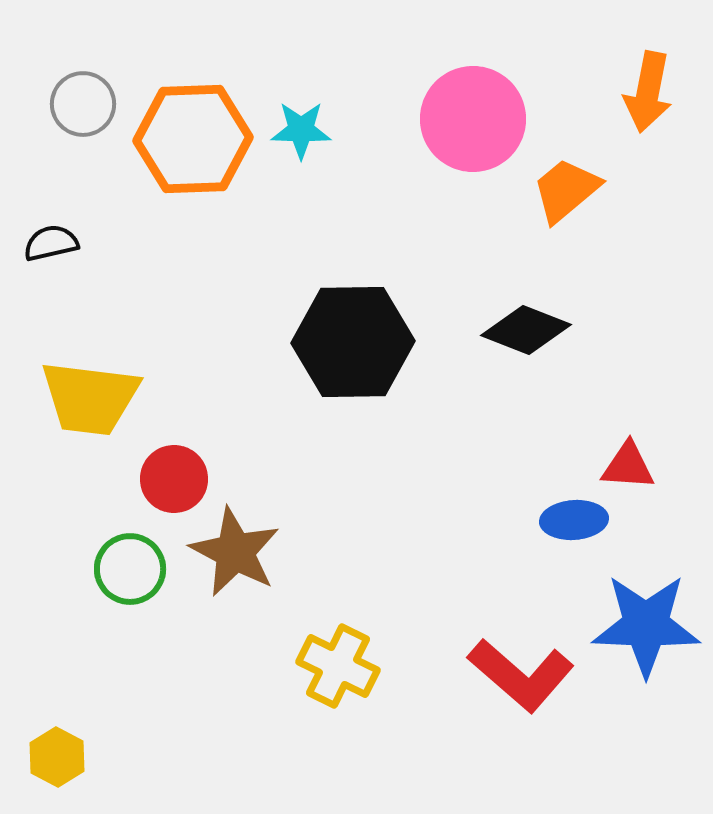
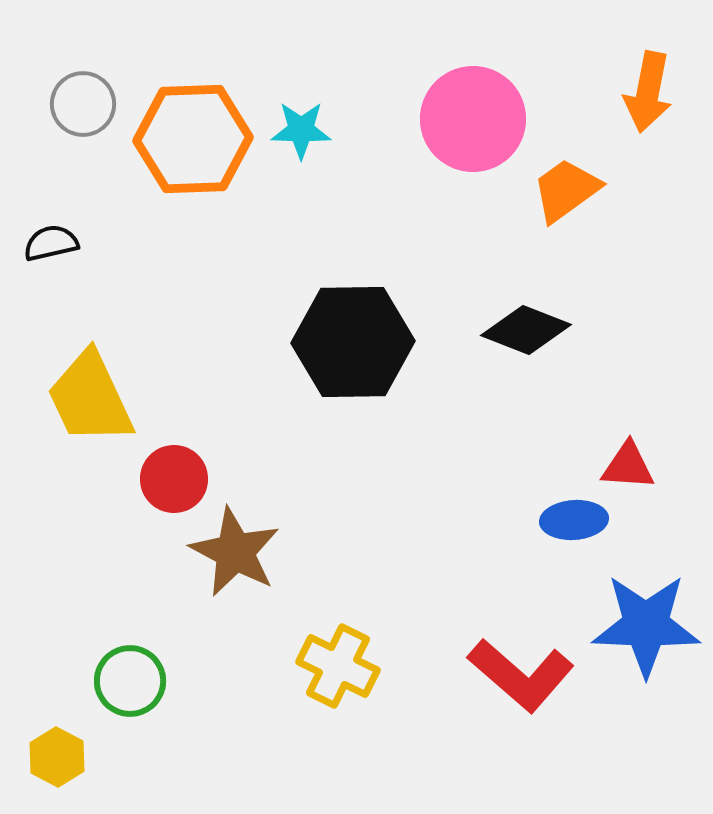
orange trapezoid: rotated 4 degrees clockwise
yellow trapezoid: rotated 58 degrees clockwise
green circle: moved 112 px down
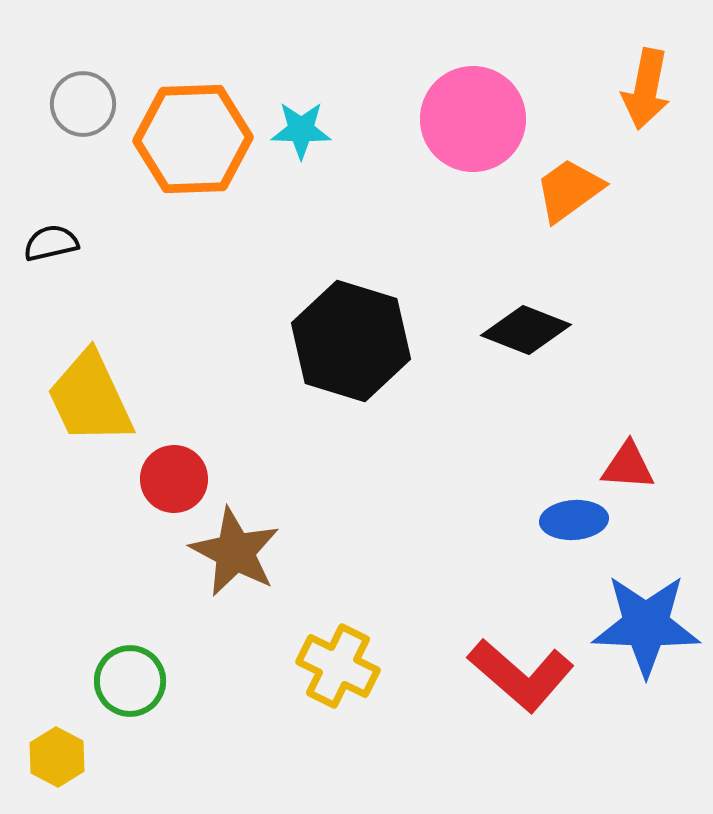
orange arrow: moved 2 px left, 3 px up
orange trapezoid: moved 3 px right
black hexagon: moved 2 px left, 1 px up; rotated 18 degrees clockwise
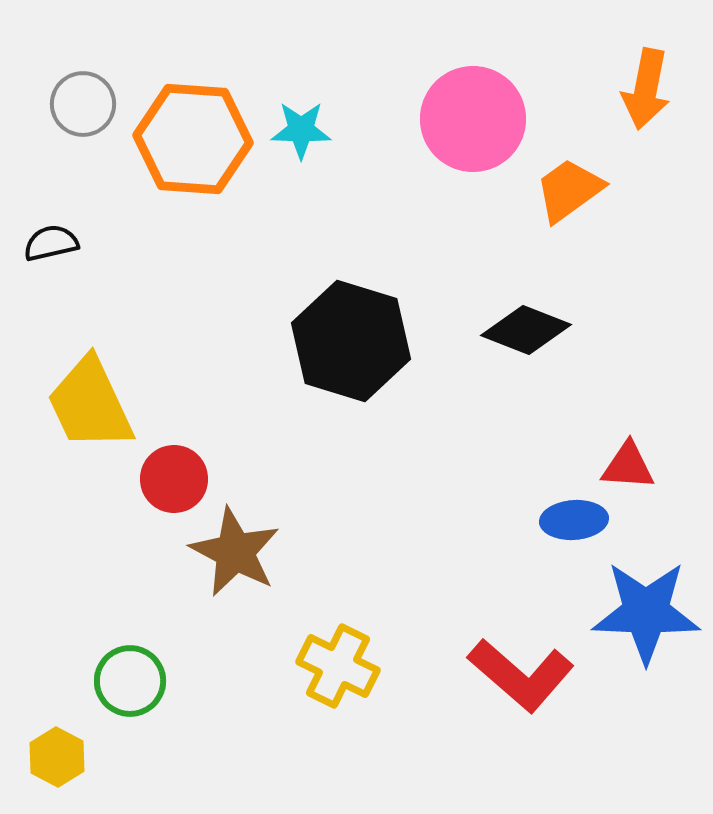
orange hexagon: rotated 6 degrees clockwise
yellow trapezoid: moved 6 px down
blue star: moved 13 px up
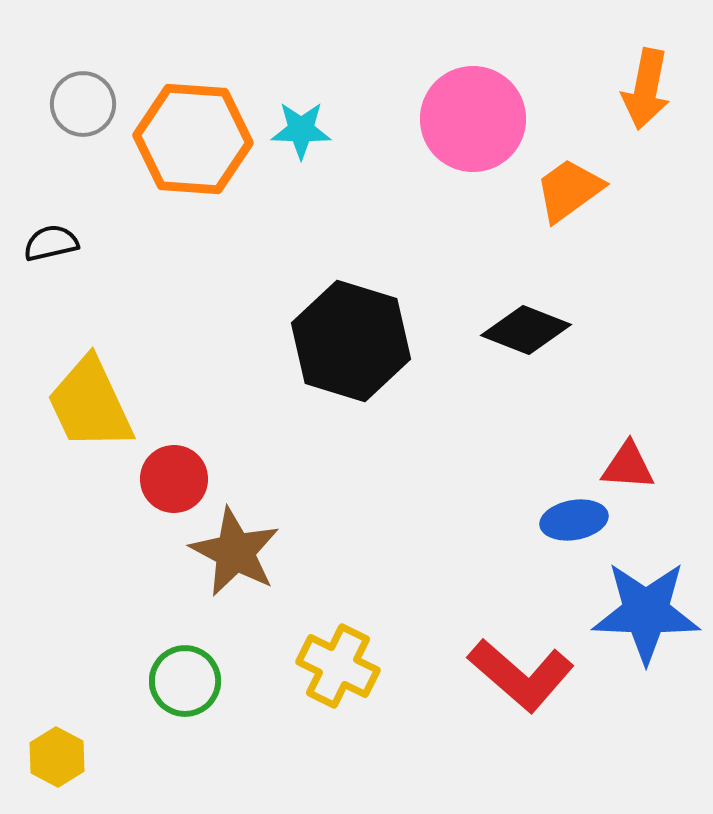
blue ellipse: rotated 6 degrees counterclockwise
green circle: moved 55 px right
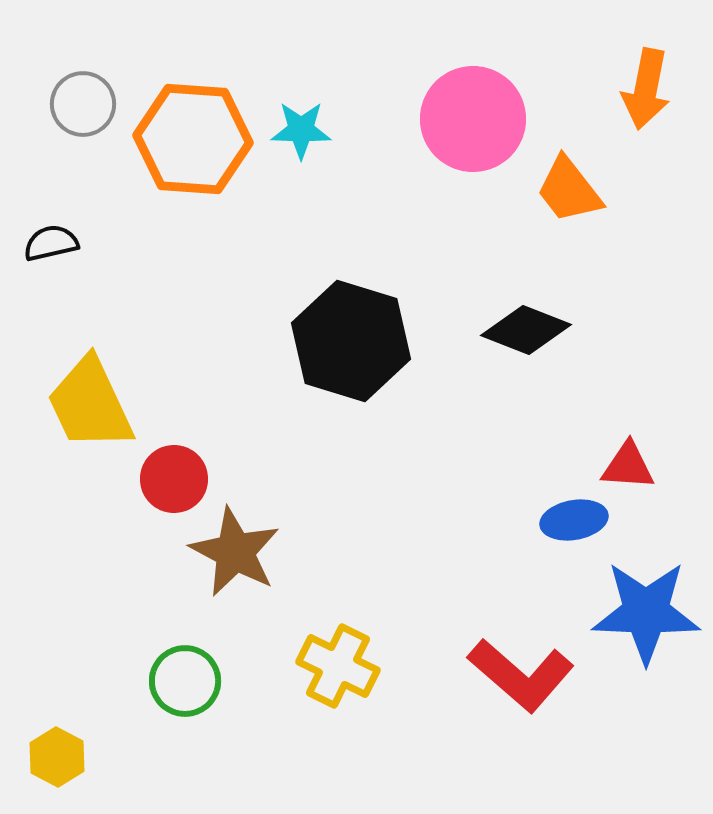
orange trapezoid: rotated 92 degrees counterclockwise
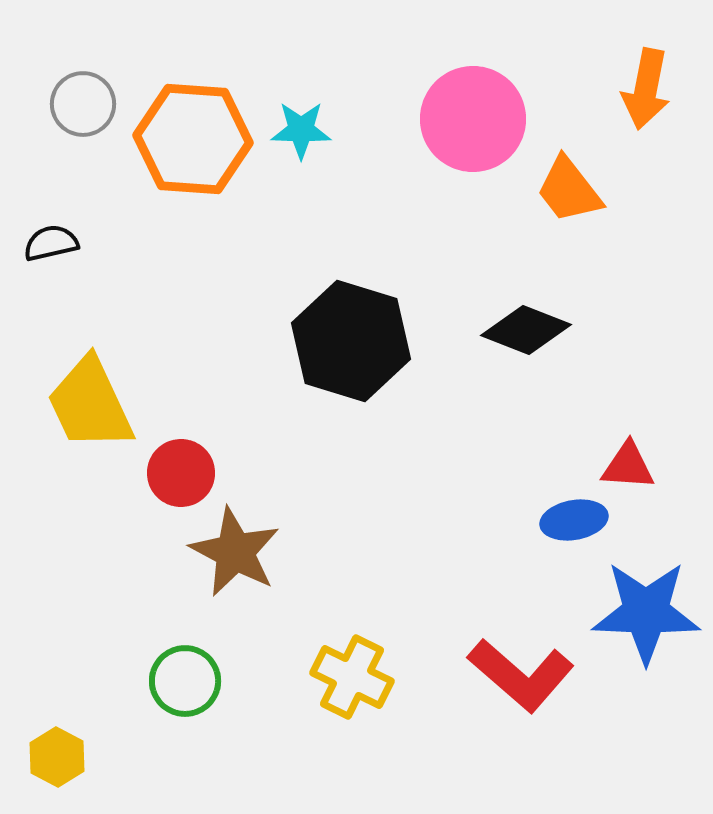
red circle: moved 7 px right, 6 px up
yellow cross: moved 14 px right, 11 px down
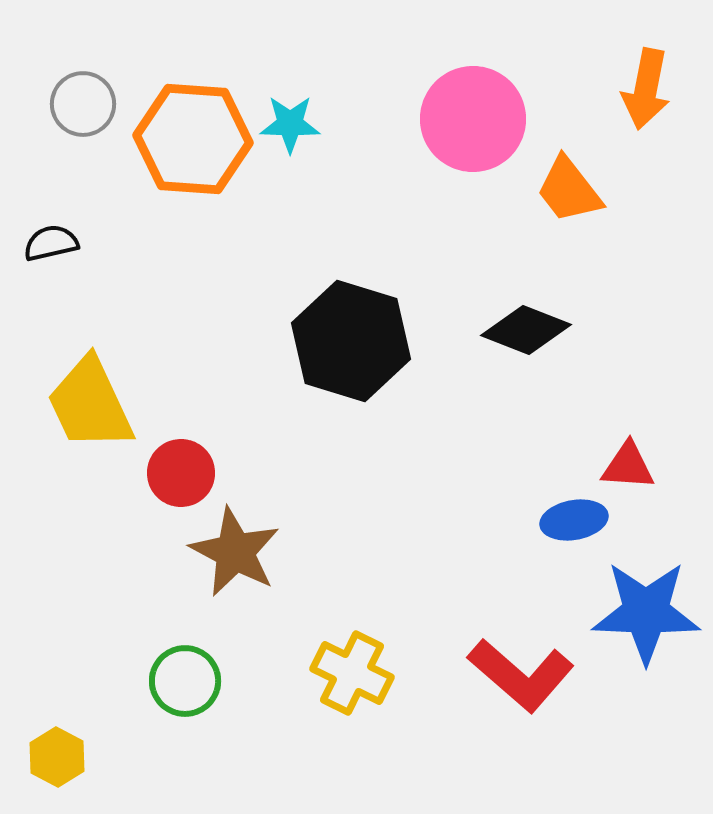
cyan star: moved 11 px left, 6 px up
yellow cross: moved 4 px up
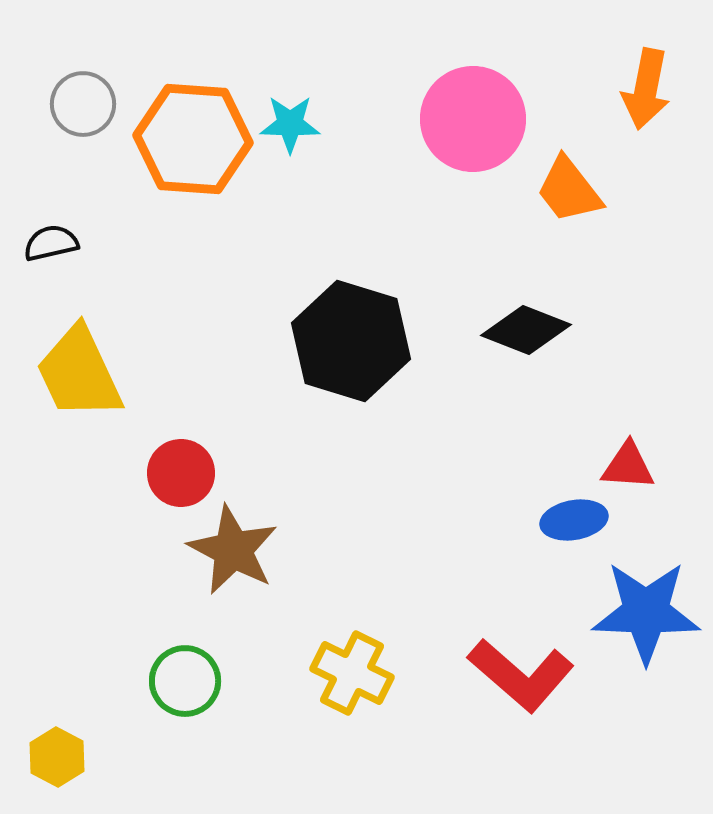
yellow trapezoid: moved 11 px left, 31 px up
brown star: moved 2 px left, 2 px up
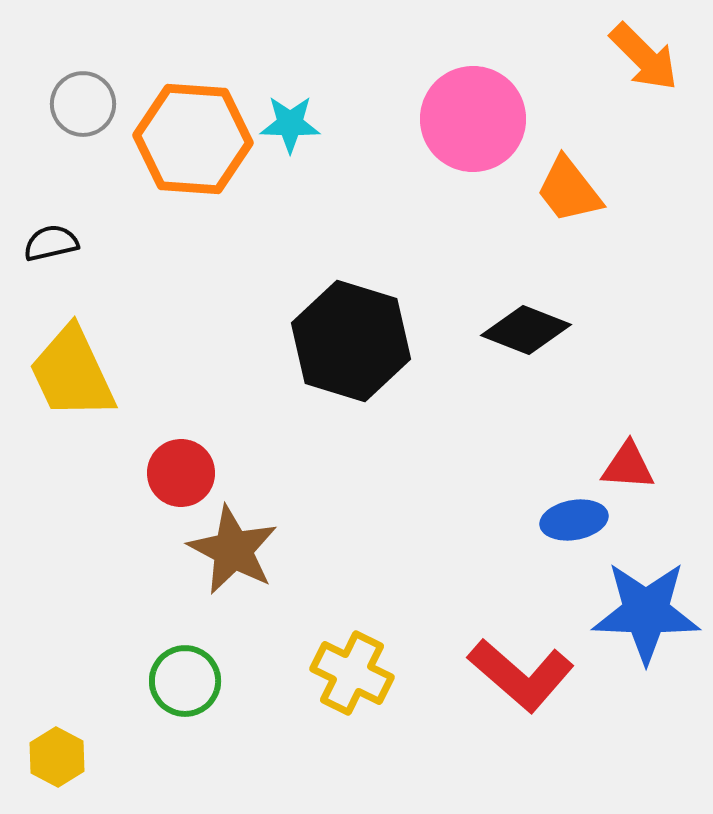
orange arrow: moved 2 px left, 32 px up; rotated 56 degrees counterclockwise
yellow trapezoid: moved 7 px left
